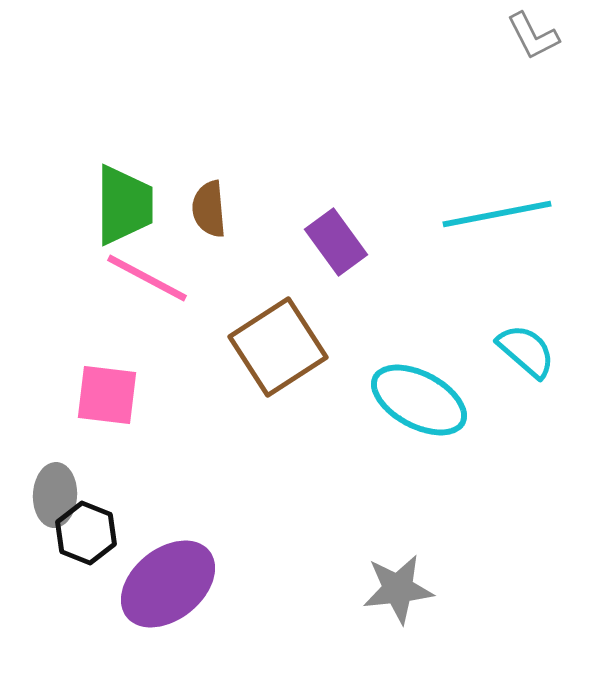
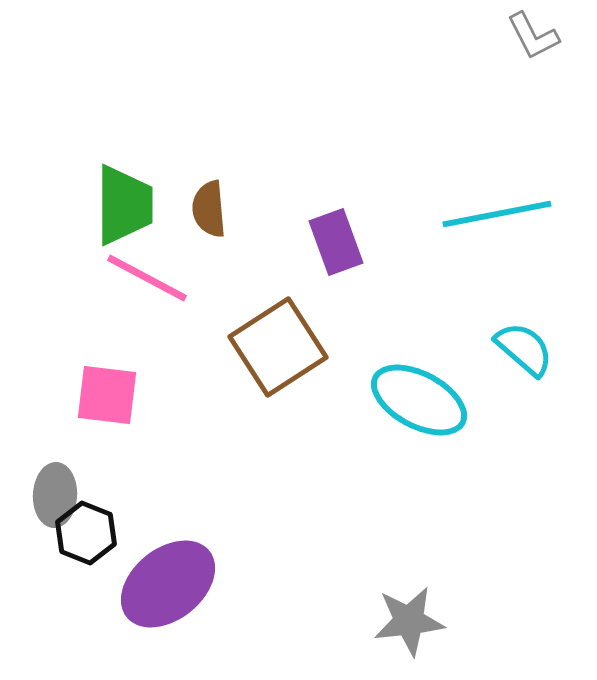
purple rectangle: rotated 16 degrees clockwise
cyan semicircle: moved 2 px left, 2 px up
gray star: moved 11 px right, 32 px down
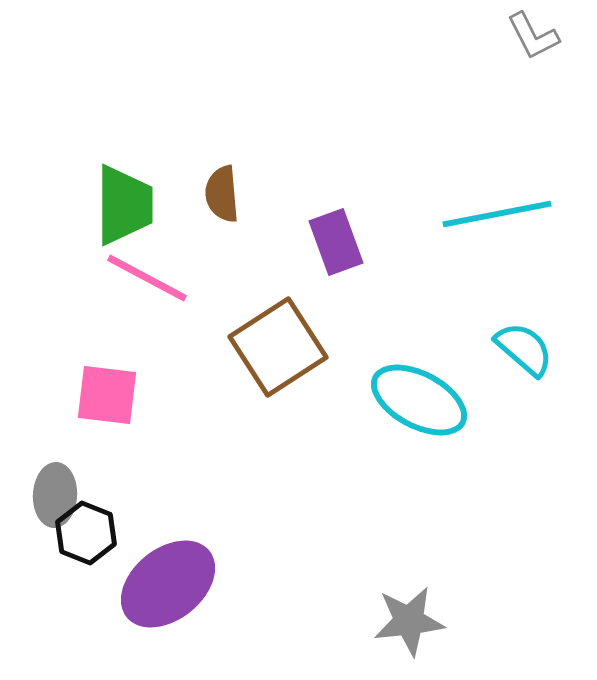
brown semicircle: moved 13 px right, 15 px up
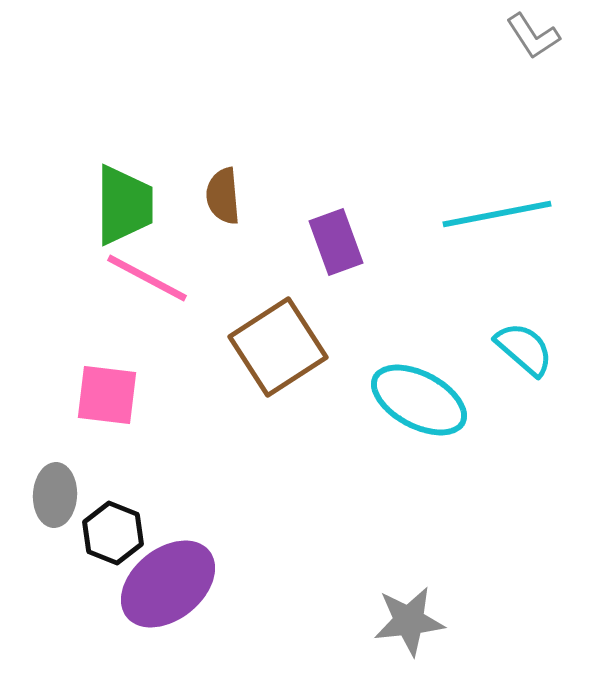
gray L-shape: rotated 6 degrees counterclockwise
brown semicircle: moved 1 px right, 2 px down
black hexagon: moved 27 px right
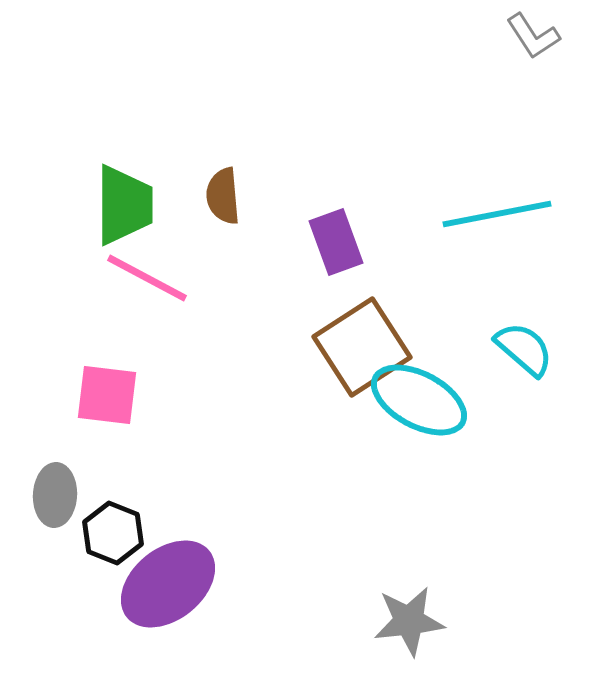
brown square: moved 84 px right
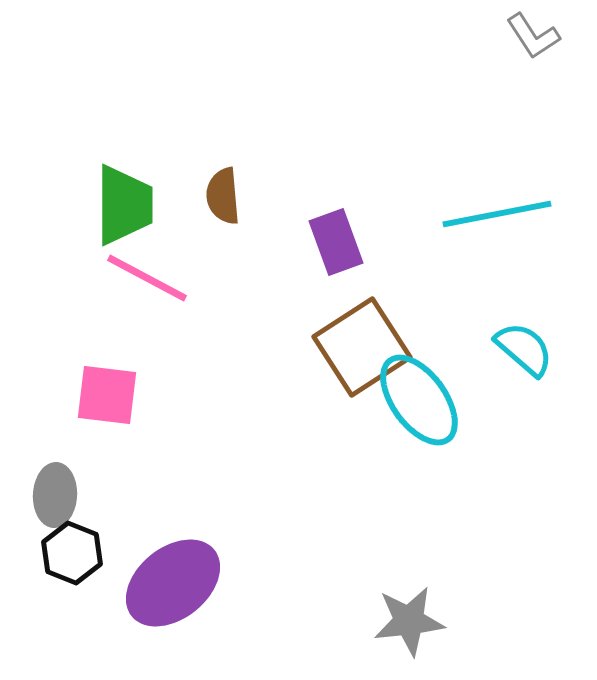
cyan ellipse: rotated 26 degrees clockwise
black hexagon: moved 41 px left, 20 px down
purple ellipse: moved 5 px right, 1 px up
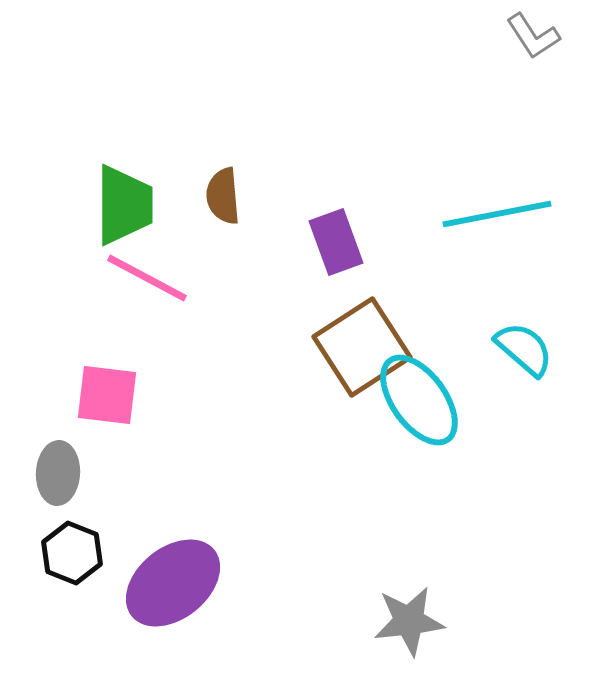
gray ellipse: moved 3 px right, 22 px up
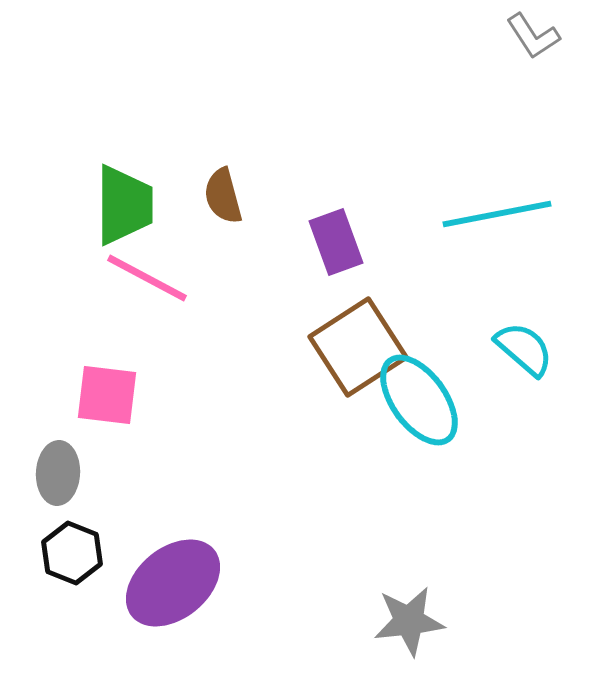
brown semicircle: rotated 10 degrees counterclockwise
brown square: moved 4 px left
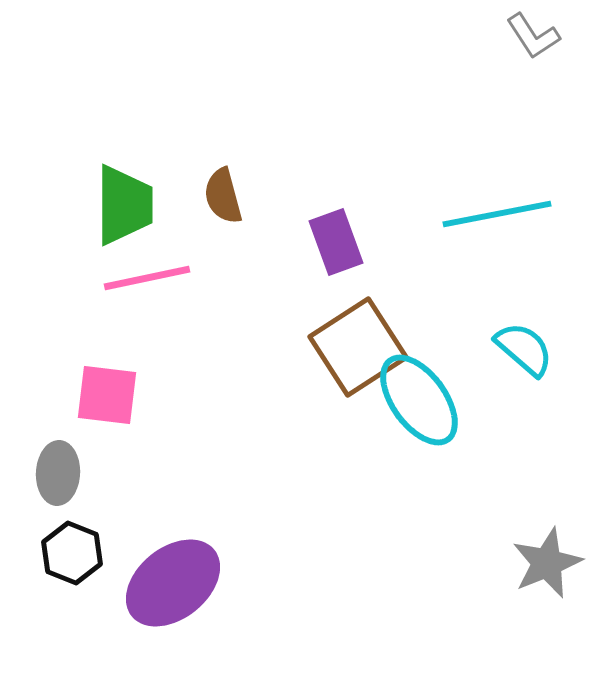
pink line: rotated 40 degrees counterclockwise
gray star: moved 138 px right, 58 px up; rotated 16 degrees counterclockwise
